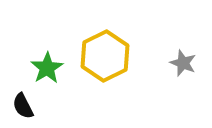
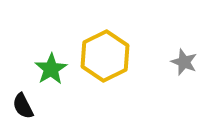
gray star: moved 1 px right, 1 px up
green star: moved 4 px right, 1 px down
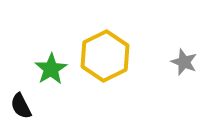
black semicircle: moved 2 px left
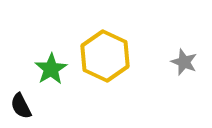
yellow hexagon: rotated 9 degrees counterclockwise
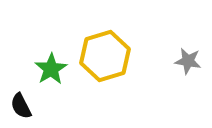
yellow hexagon: rotated 18 degrees clockwise
gray star: moved 4 px right, 1 px up; rotated 12 degrees counterclockwise
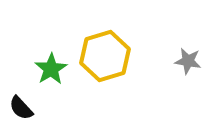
black semicircle: moved 2 px down; rotated 16 degrees counterclockwise
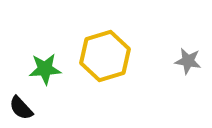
green star: moved 6 px left; rotated 28 degrees clockwise
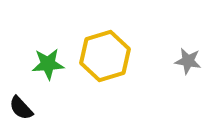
green star: moved 3 px right, 5 px up
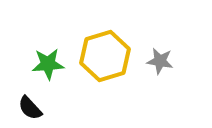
gray star: moved 28 px left
black semicircle: moved 9 px right
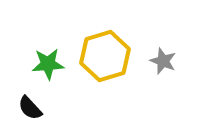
gray star: moved 3 px right; rotated 12 degrees clockwise
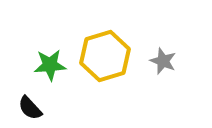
green star: moved 2 px right, 1 px down
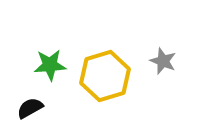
yellow hexagon: moved 20 px down
black semicircle: rotated 104 degrees clockwise
